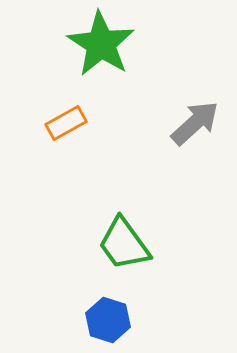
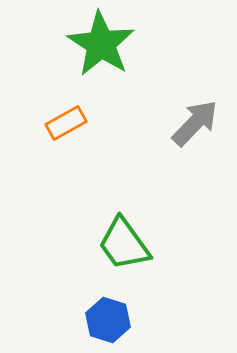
gray arrow: rotated 4 degrees counterclockwise
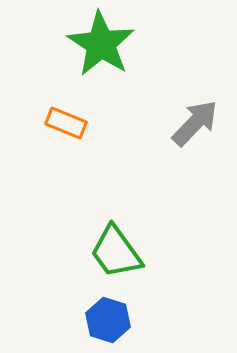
orange rectangle: rotated 51 degrees clockwise
green trapezoid: moved 8 px left, 8 px down
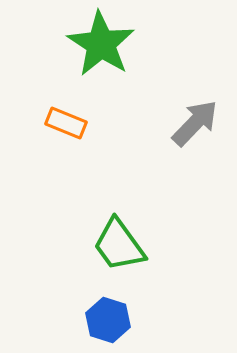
green trapezoid: moved 3 px right, 7 px up
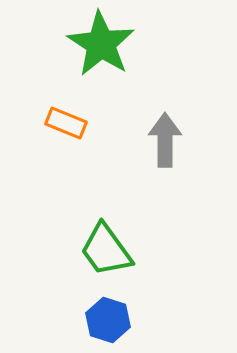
gray arrow: moved 30 px left, 17 px down; rotated 44 degrees counterclockwise
green trapezoid: moved 13 px left, 5 px down
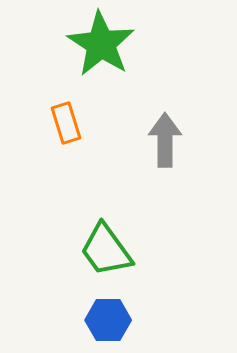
orange rectangle: rotated 51 degrees clockwise
blue hexagon: rotated 18 degrees counterclockwise
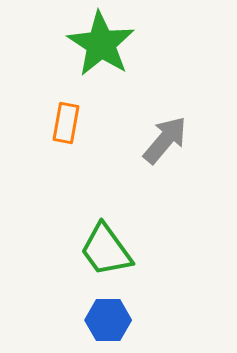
orange rectangle: rotated 27 degrees clockwise
gray arrow: rotated 40 degrees clockwise
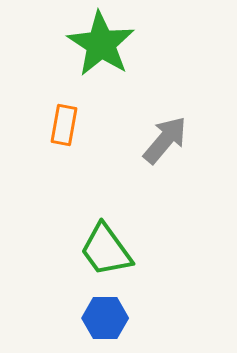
orange rectangle: moved 2 px left, 2 px down
blue hexagon: moved 3 px left, 2 px up
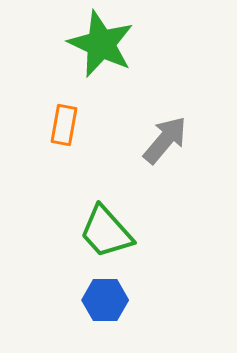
green star: rotated 8 degrees counterclockwise
green trapezoid: moved 18 px up; rotated 6 degrees counterclockwise
blue hexagon: moved 18 px up
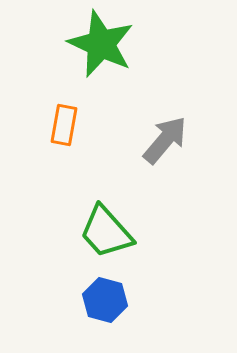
blue hexagon: rotated 15 degrees clockwise
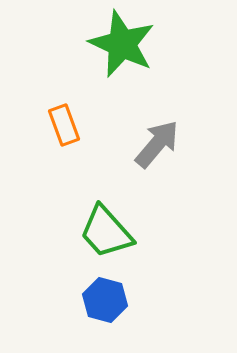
green star: moved 21 px right
orange rectangle: rotated 30 degrees counterclockwise
gray arrow: moved 8 px left, 4 px down
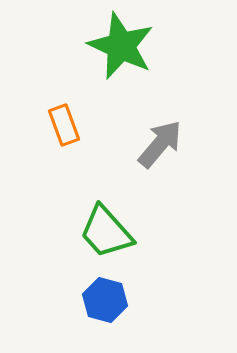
green star: moved 1 px left, 2 px down
gray arrow: moved 3 px right
